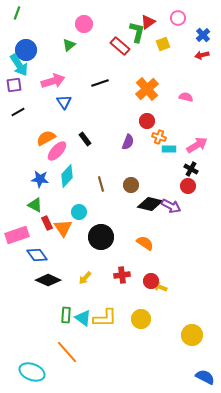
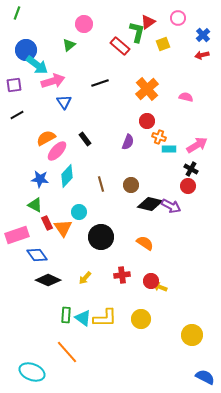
cyan arrow at (19, 65): moved 18 px right; rotated 20 degrees counterclockwise
black line at (18, 112): moved 1 px left, 3 px down
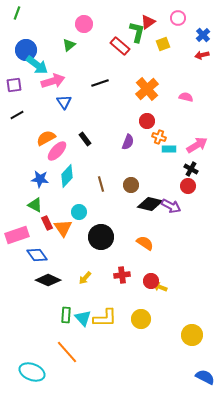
cyan triangle at (83, 318): rotated 12 degrees clockwise
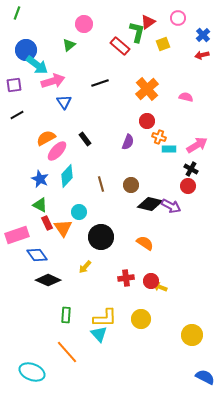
blue star at (40, 179): rotated 18 degrees clockwise
green triangle at (35, 205): moved 5 px right
red cross at (122, 275): moved 4 px right, 3 px down
yellow arrow at (85, 278): moved 11 px up
cyan triangle at (83, 318): moved 16 px right, 16 px down
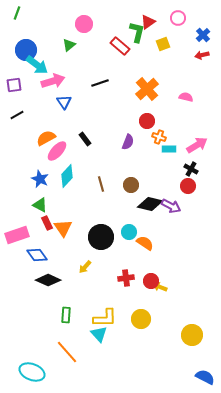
cyan circle at (79, 212): moved 50 px right, 20 px down
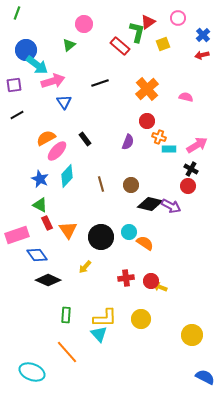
orange triangle at (63, 228): moved 5 px right, 2 px down
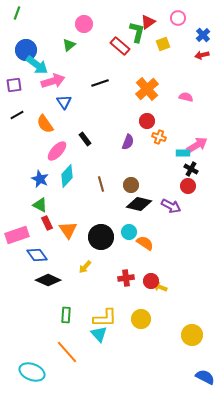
orange semicircle at (46, 138): moved 1 px left, 14 px up; rotated 96 degrees counterclockwise
cyan rectangle at (169, 149): moved 14 px right, 4 px down
black diamond at (150, 204): moved 11 px left
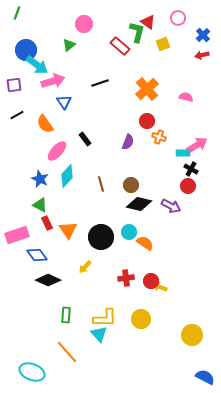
red triangle at (148, 22): rotated 49 degrees counterclockwise
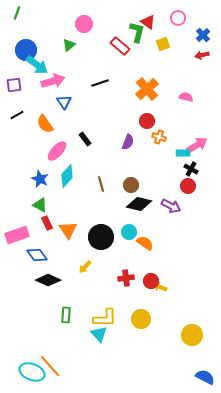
orange line at (67, 352): moved 17 px left, 14 px down
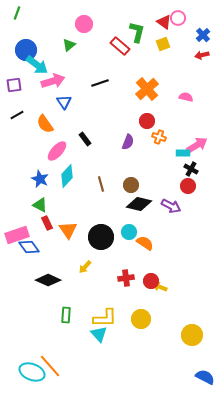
red triangle at (148, 22): moved 16 px right
blue diamond at (37, 255): moved 8 px left, 8 px up
